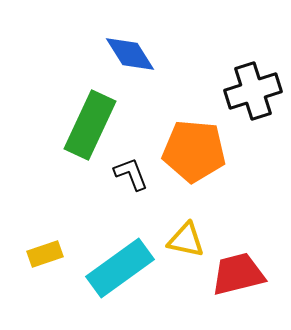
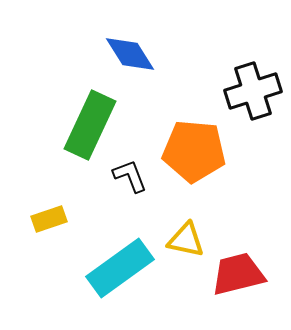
black L-shape: moved 1 px left, 2 px down
yellow rectangle: moved 4 px right, 35 px up
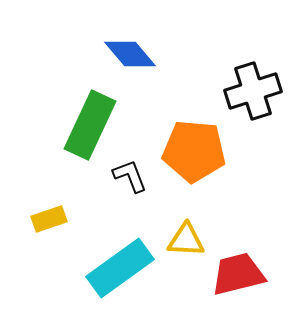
blue diamond: rotated 8 degrees counterclockwise
yellow triangle: rotated 9 degrees counterclockwise
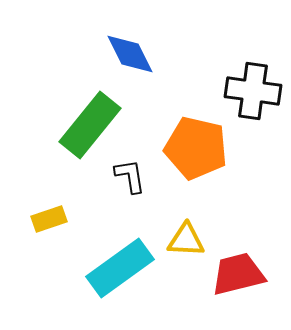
blue diamond: rotated 14 degrees clockwise
black cross: rotated 26 degrees clockwise
green rectangle: rotated 14 degrees clockwise
orange pentagon: moved 2 px right, 3 px up; rotated 8 degrees clockwise
black L-shape: rotated 12 degrees clockwise
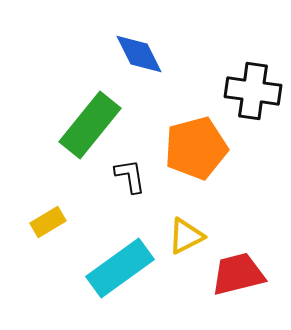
blue diamond: moved 9 px right
orange pentagon: rotated 28 degrees counterclockwise
yellow rectangle: moved 1 px left, 3 px down; rotated 12 degrees counterclockwise
yellow triangle: moved 4 px up; rotated 30 degrees counterclockwise
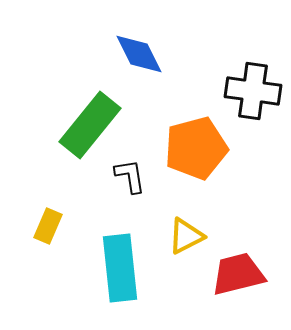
yellow rectangle: moved 4 px down; rotated 36 degrees counterclockwise
cyan rectangle: rotated 60 degrees counterclockwise
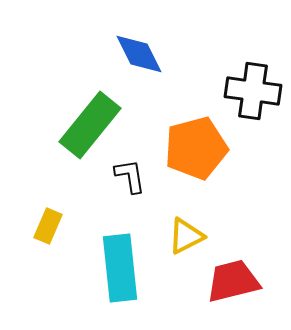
red trapezoid: moved 5 px left, 7 px down
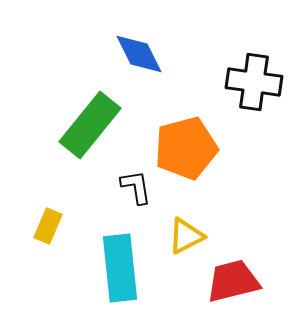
black cross: moved 1 px right, 9 px up
orange pentagon: moved 10 px left
black L-shape: moved 6 px right, 11 px down
